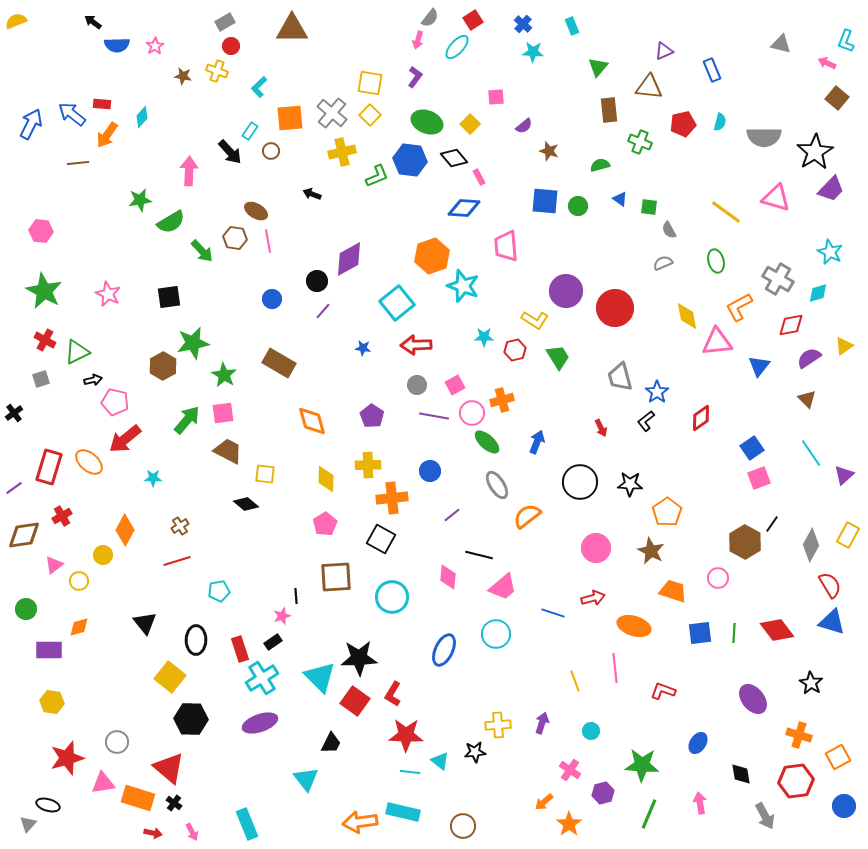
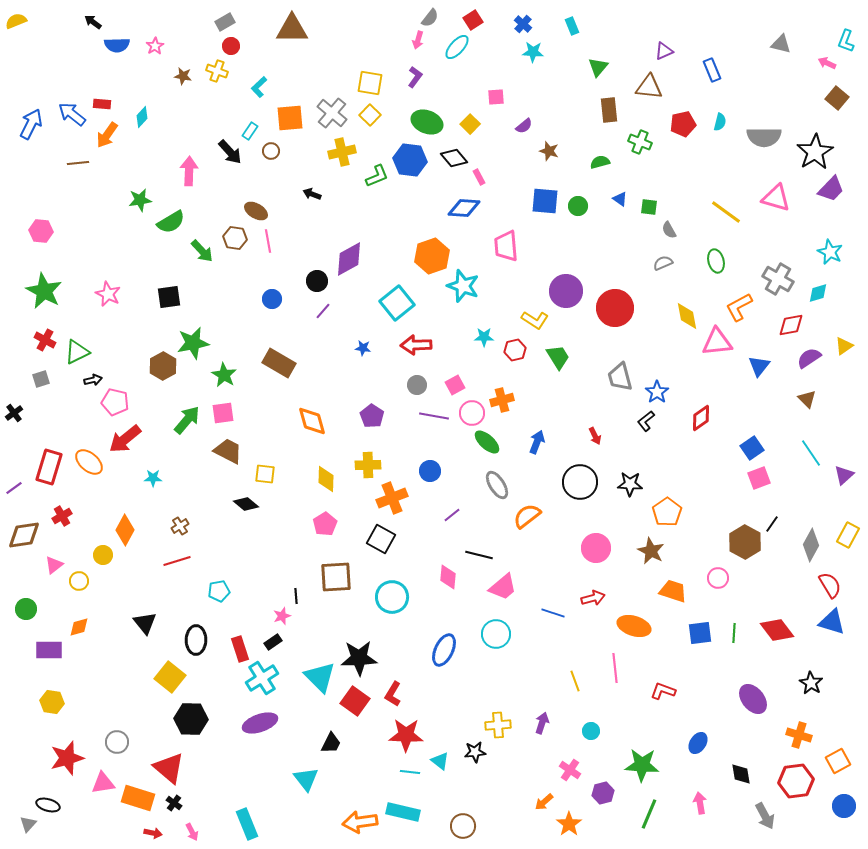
green semicircle at (600, 165): moved 3 px up
red arrow at (601, 428): moved 6 px left, 8 px down
orange cross at (392, 498): rotated 16 degrees counterclockwise
orange square at (838, 757): moved 4 px down
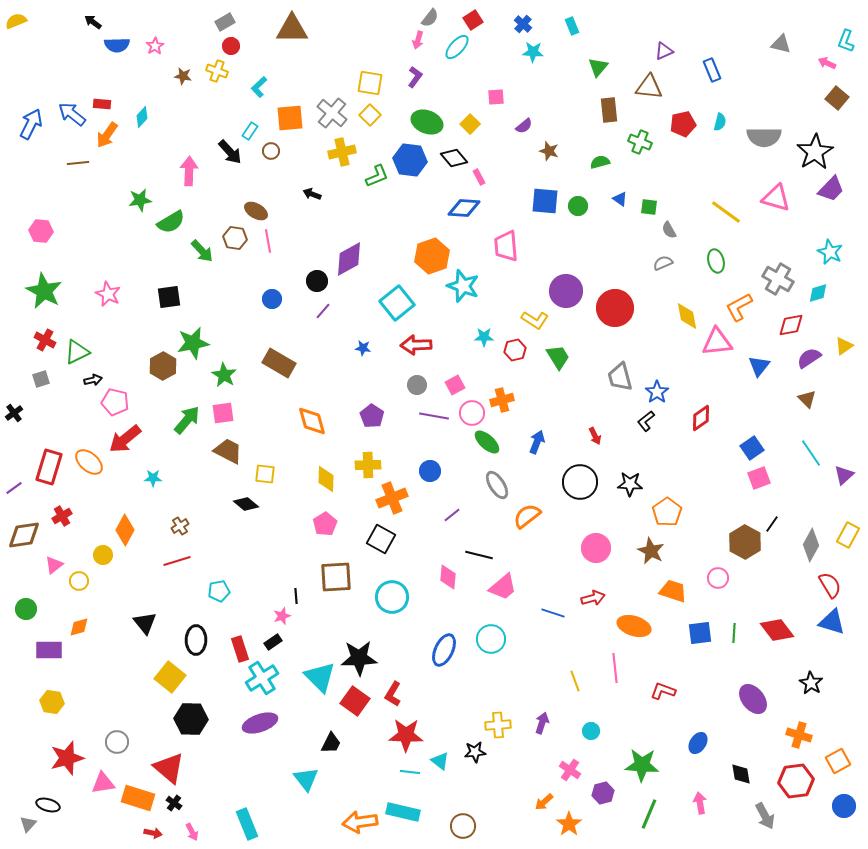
cyan circle at (496, 634): moved 5 px left, 5 px down
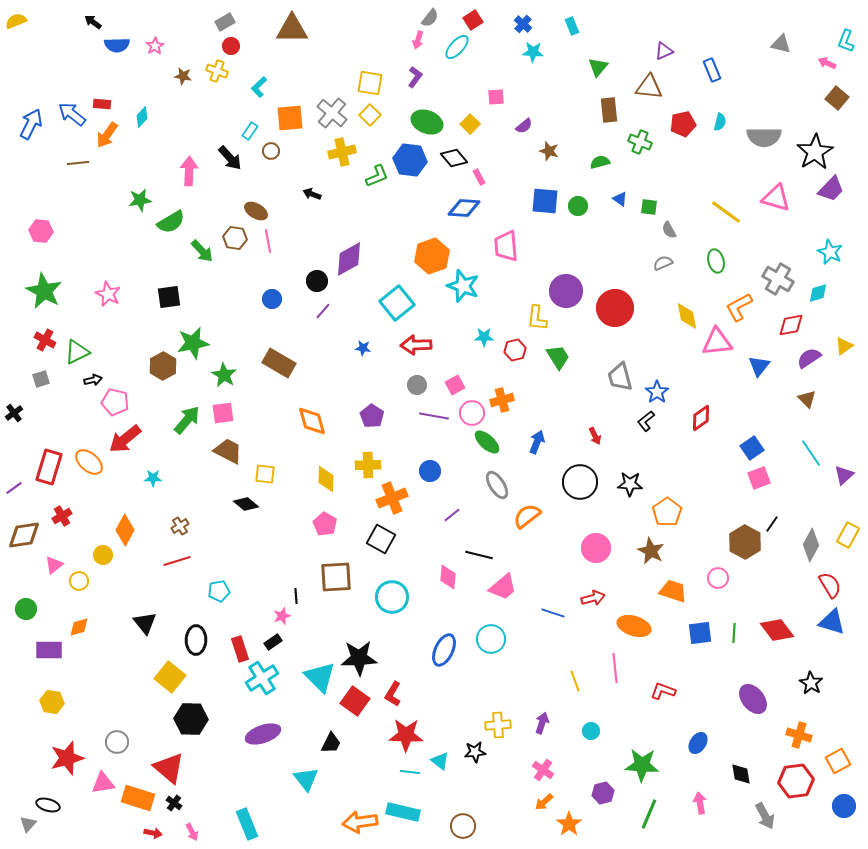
black arrow at (230, 152): moved 6 px down
yellow L-shape at (535, 320): moved 2 px right, 2 px up; rotated 64 degrees clockwise
pink pentagon at (325, 524): rotated 10 degrees counterclockwise
purple ellipse at (260, 723): moved 3 px right, 11 px down
pink cross at (570, 770): moved 27 px left
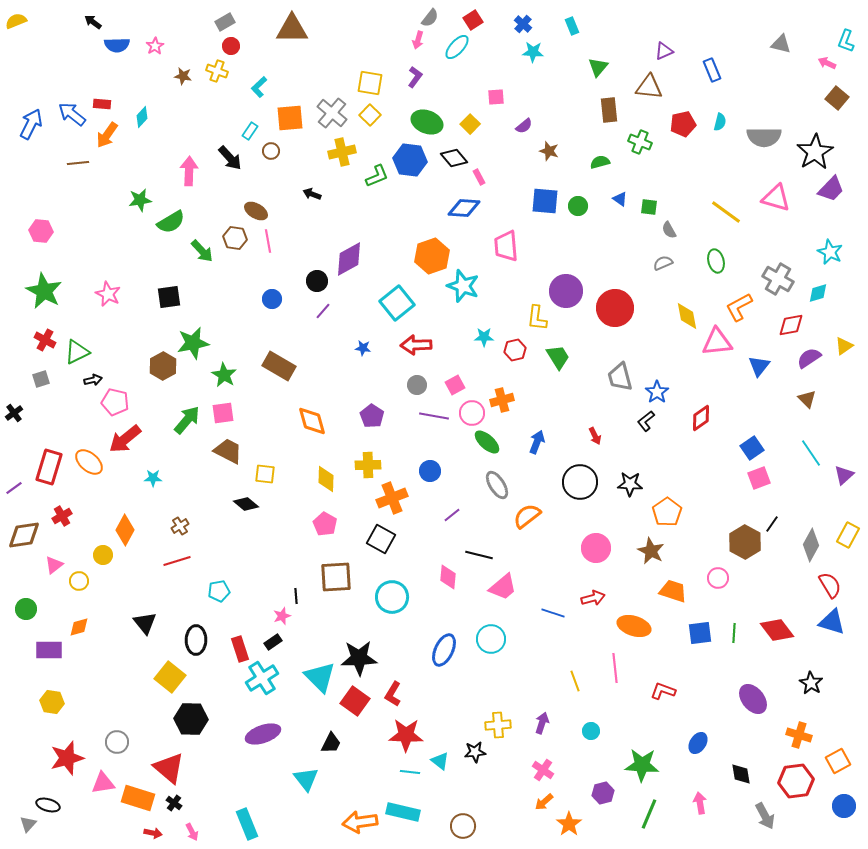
brown rectangle at (279, 363): moved 3 px down
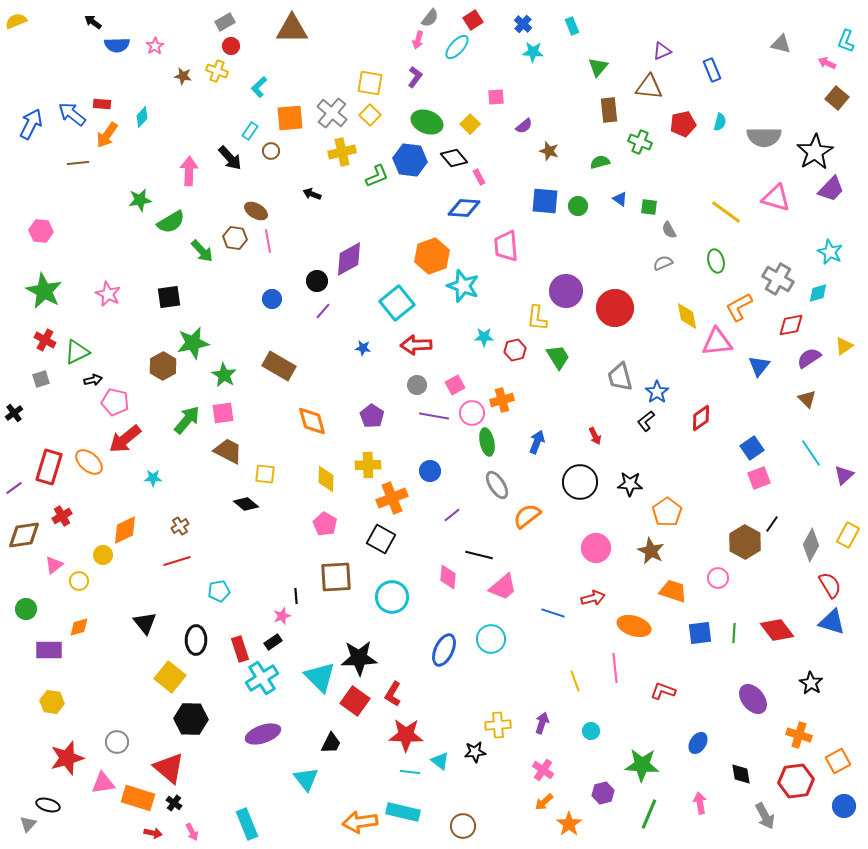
purple triangle at (664, 51): moved 2 px left
green ellipse at (487, 442): rotated 36 degrees clockwise
orange diamond at (125, 530): rotated 36 degrees clockwise
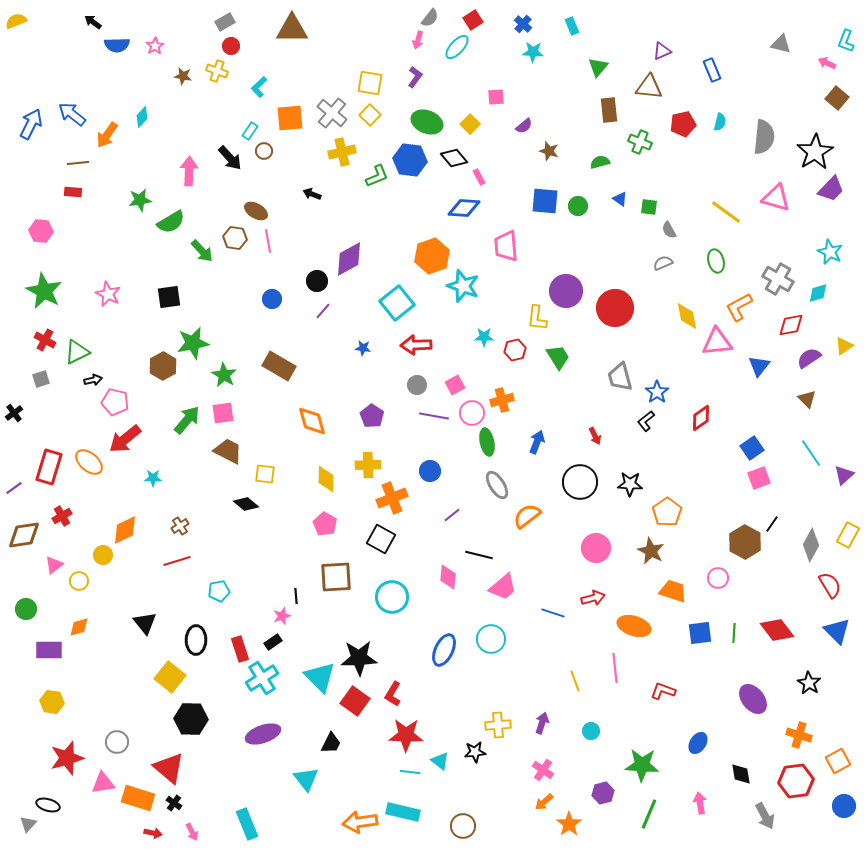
red rectangle at (102, 104): moved 29 px left, 88 px down
gray semicircle at (764, 137): rotated 84 degrees counterclockwise
brown circle at (271, 151): moved 7 px left
blue triangle at (832, 622): moved 5 px right, 9 px down; rotated 28 degrees clockwise
black star at (811, 683): moved 2 px left
